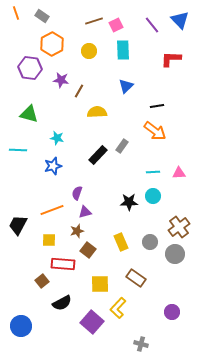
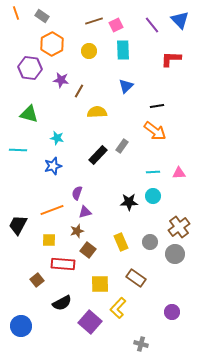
brown square at (42, 281): moved 5 px left, 1 px up
purple square at (92, 322): moved 2 px left
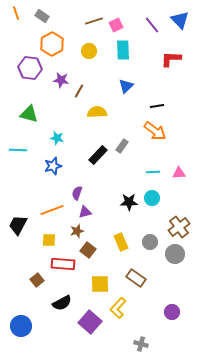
cyan circle at (153, 196): moved 1 px left, 2 px down
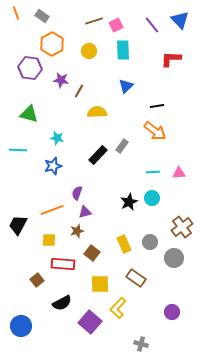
black star at (129, 202): rotated 24 degrees counterclockwise
brown cross at (179, 227): moved 3 px right
yellow rectangle at (121, 242): moved 3 px right, 2 px down
brown square at (88, 250): moved 4 px right, 3 px down
gray circle at (175, 254): moved 1 px left, 4 px down
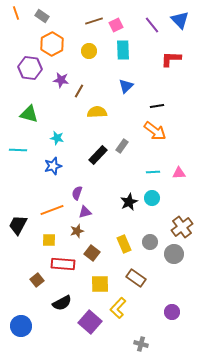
gray circle at (174, 258): moved 4 px up
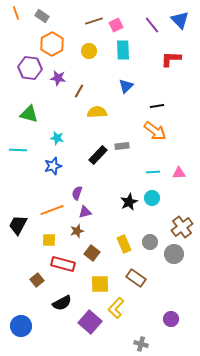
purple star at (61, 80): moved 3 px left, 2 px up
gray rectangle at (122, 146): rotated 48 degrees clockwise
red rectangle at (63, 264): rotated 10 degrees clockwise
yellow L-shape at (118, 308): moved 2 px left
purple circle at (172, 312): moved 1 px left, 7 px down
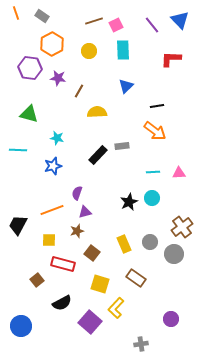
yellow square at (100, 284): rotated 18 degrees clockwise
gray cross at (141, 344): rotated 24 degrees counterclockwise
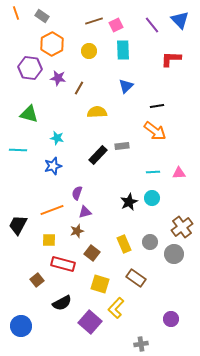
brown line at (79, 91): moved 3 px up
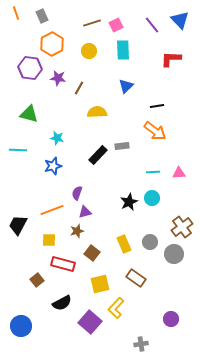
gray rectangle at (42, 16): rotated 32 degrees clockwise
brown line at (94, 21): moved 2 px left, 2 px down
yellow square at (100, 284): rotated 30 degrees counterclockwise
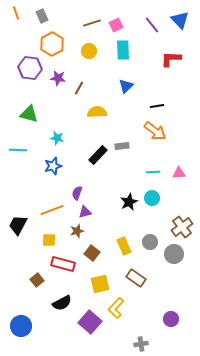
yellow rectangle at (124, 244): moved 2 px down
